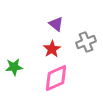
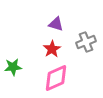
purple triangle: rotated 21 degrees counterclockwise
green star: moved 1 px left
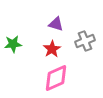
gray cross: moved 1 px left, 1 px up
green star: moved 23 px up
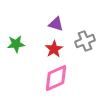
green star: moved 3 px right
red star: moved 2 px right
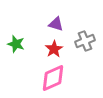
green star: rotated 24 degrees clockwise
pink diamond: moved 3 px left
